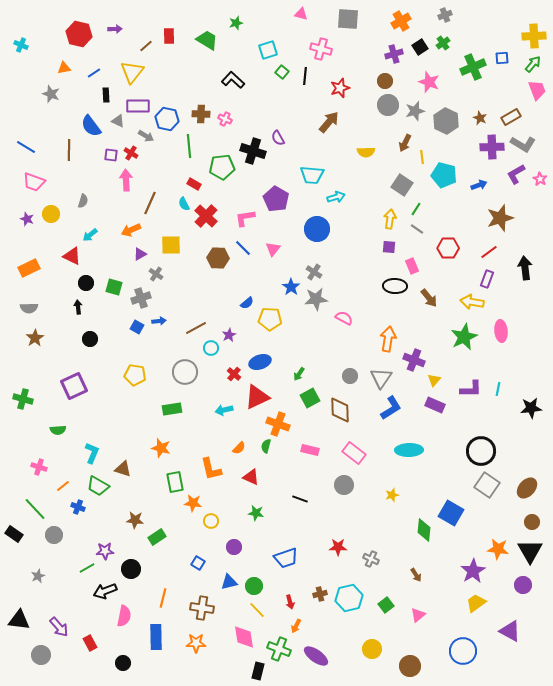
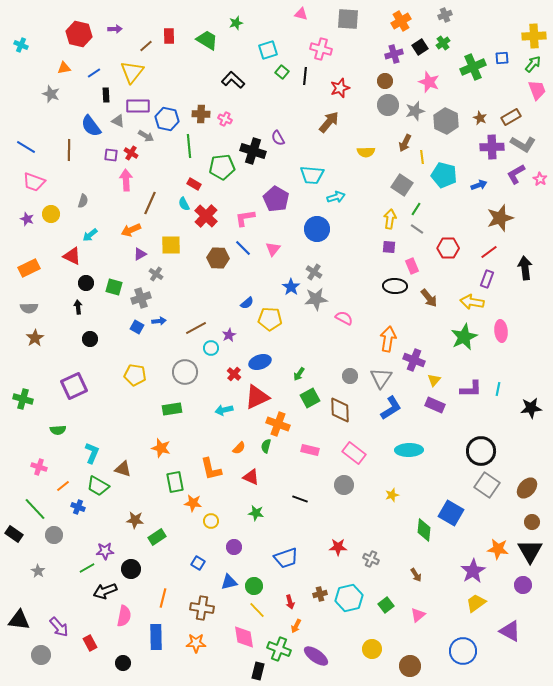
gray star at (38, 576): moved 5 px up; rotated 16 degrees counterclockwise
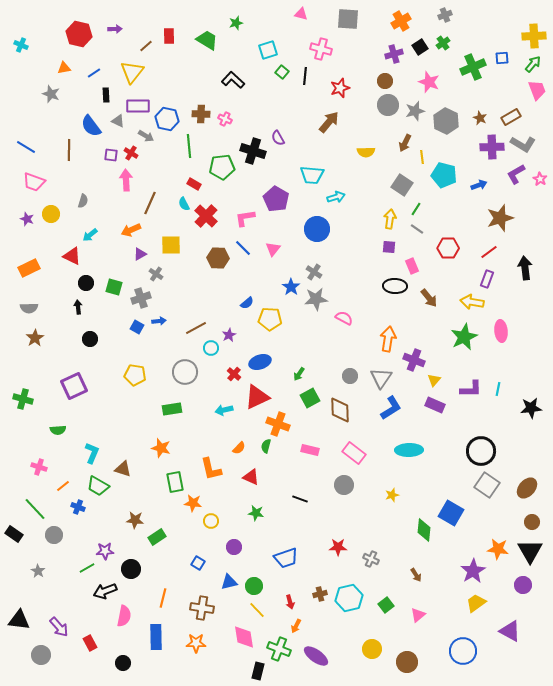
brown circle at (410, 666): moved 3 px left, 4 px up
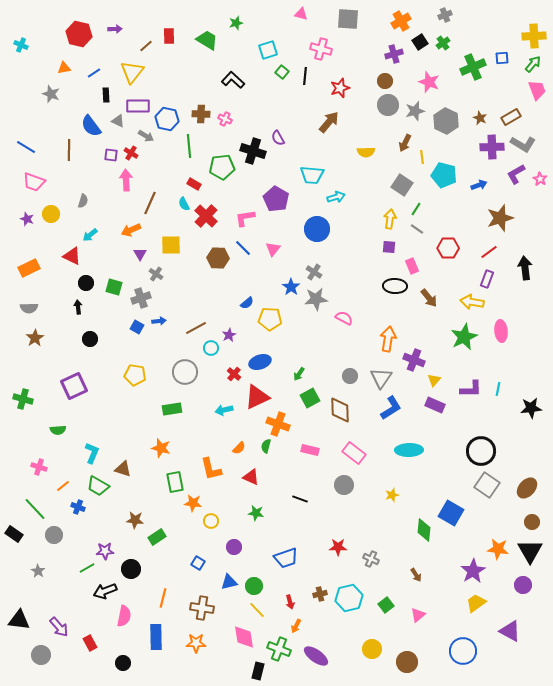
black square at (420, 47): moved 5 px up
purple triangle at (140, 254): rotated 32 degrees counterclockwise
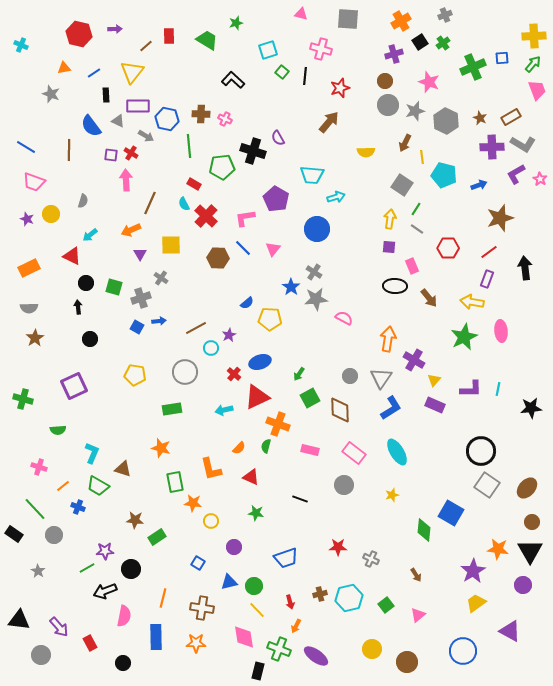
gray cross at (156, 274): moved 5 px right, 4 px down
purple cross at (414, 360): rotated 10 degrees clockwise
cyan ellipse at (409, 450): moved 12 px left, 2 px down; rotated 60 degrees clockwise
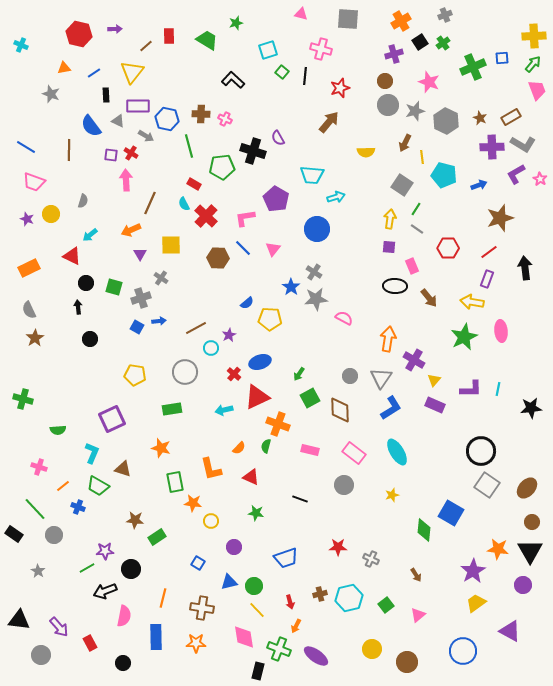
green line at (189, 146): rotated 10 degrees counterclockwise
gray semicircle at (29, 308): moved 2 px down; rotated 66 degrees clockwise
purple square at (74, 386): moved 38 px right, 33 px down
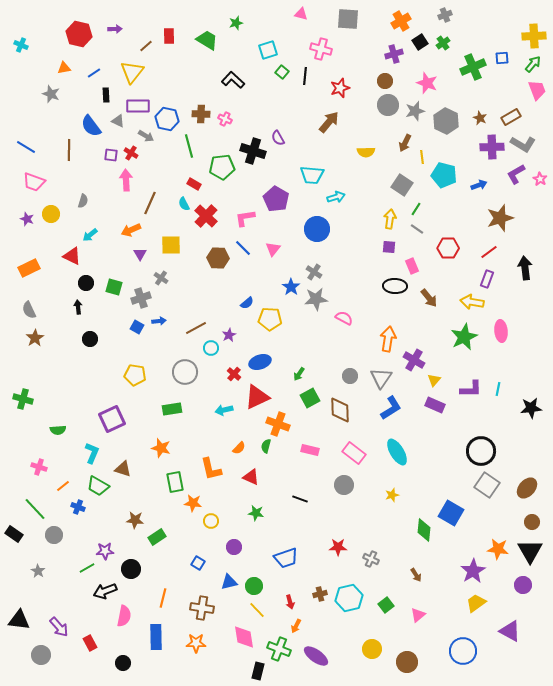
pink star at (429, 82): moved 2 px left, 1 px down
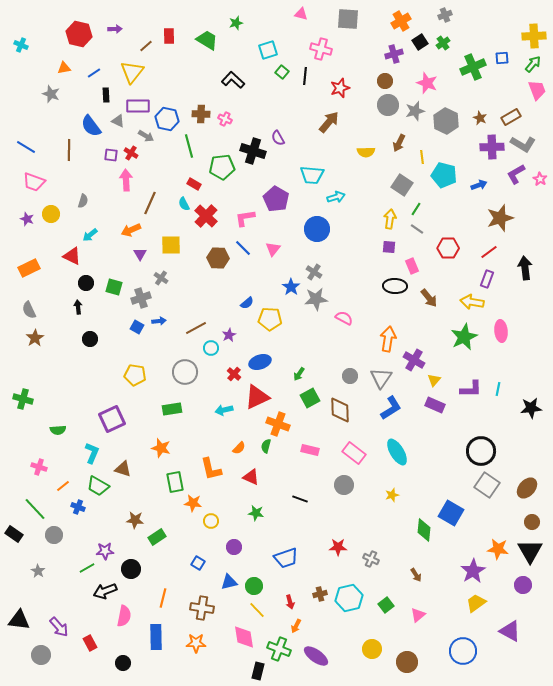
brown arrow at (405, 143): moved 6 px left
